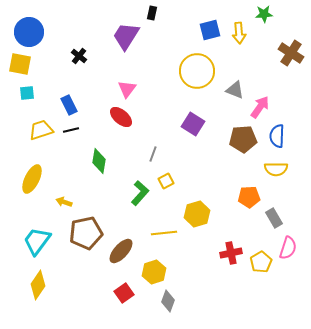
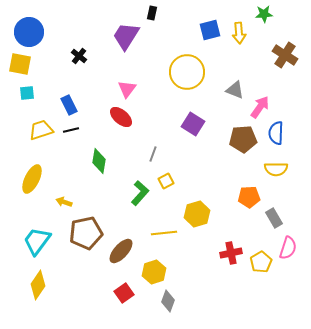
brown cross at (291, 53): moved 6 px left, 2 px down
yellow circle at (197, 71): moved 10 px left, 1 px down
blue semicircle at (277, 136): moved 1 px left, 3 px up
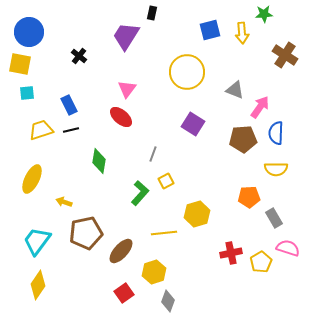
yellow arrow at (239, 33): moved 3 px right
pink semicircle at (288, 248): rotated 90 degrees counterclockwise
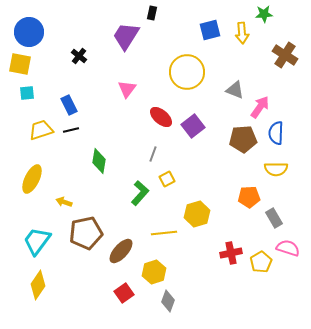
red ellipse at (121, 117): moved 40 px right
purple square at (193, 124): moved 2 px down; rotated 20 degrees clockwise
yellow square at (166, 181): moved 1 px right, 2 px up
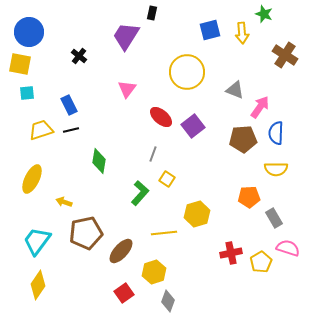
green star at (264, 14): rotated 24 degrees clockwise
yellow square at (167, 179): rotated 28 degrees counterclockwise
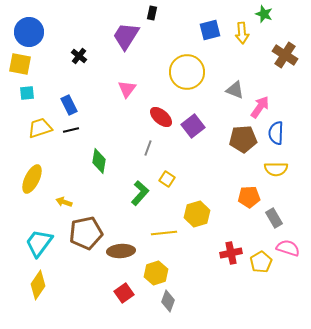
yellow trapezoid at (41, 130): moved 1 px left, 2 px up
gray line at (153, 154): moved 5 px left, 6 px up
cyan trapezoid at (37, 241): moved 2 px right, 2 px down
brown ellipse at (121, 251): rotated 44 degrees clockwise
yellow hexagon at (154, 272): moved 2 px right, 1 px down
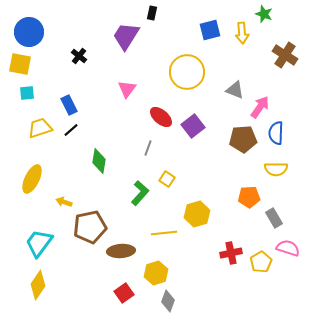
black line at (71, 130): rotated 28 degrees counterclockwise
brown pentagon at (86, 233): moved 4 px right, 6 px up
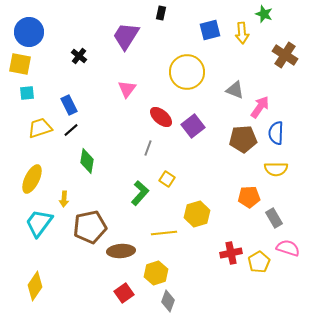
black rectangle at (152, 13): moved 9 px right
green diamond at (99, 161): moved 12 px left
yellow arrow at (64, 202): moved 3 px up; rotated 105 degrees counterclockwise
cyan trapezoid at (39, 243): moved 20 px up
yellow pentagon at (261, 262): moved 2 px left
yellow diamond at (38, 285): moved 3 px left, 1 px down
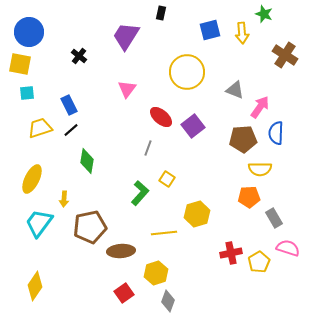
yellow semicircle at (276, 169): moved 16 px left
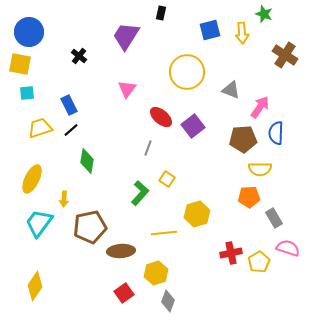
gray triangle at (235, 90): moved 4 px left
